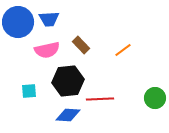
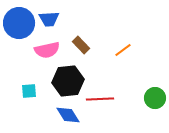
blue circle: moved 1 px right, 1 px down
blue diamond: rotated 55 degrees clockwise
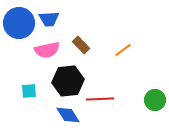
green circle: moved 2 px down
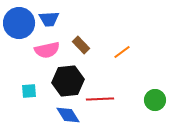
orange line: moved 1 px left, 2 px down
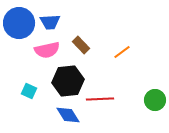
blue trapezoid: moved 1 px right, 3 px down
cyan square: rotated 28 degrees clockwise
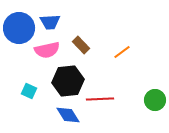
blue circle: moved 5 px down
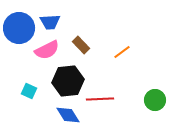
pink semicircle: rotated 15 degrees counterclockwise
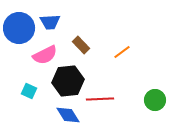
pink semicircle: moved 2 px left, 5 px down
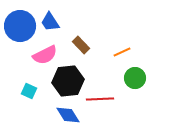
blue trapezoid: rotated 60 degrees clockwise
blue circle: moved 1 px right, 2 px up
orange line: rotated 12 degrees clockwise
green circle: moved 20 px left, 22 px up
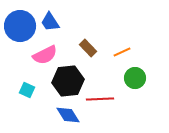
brown rectangle: moved 7 px right, 3 px down
cyan square: moved 2 px left, 1 px up
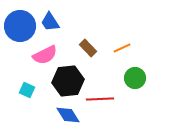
orange line: moved 4 px up
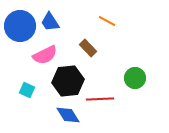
orange line: moved 15 px left, 27 px up; rotated 54 degrees clockwise
